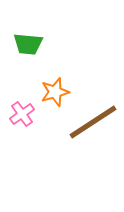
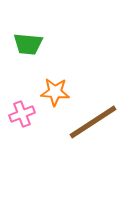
orange star: rotated 20 degrees clockwise
pink cross: rotated 15 degrees clockwise
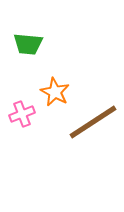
orange star: rotated 24 degrees clockwise
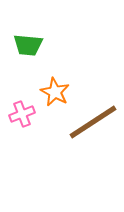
green trapezoid: moved 1 px down
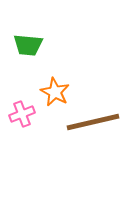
brown line: rotated 20 degrees clockwise
